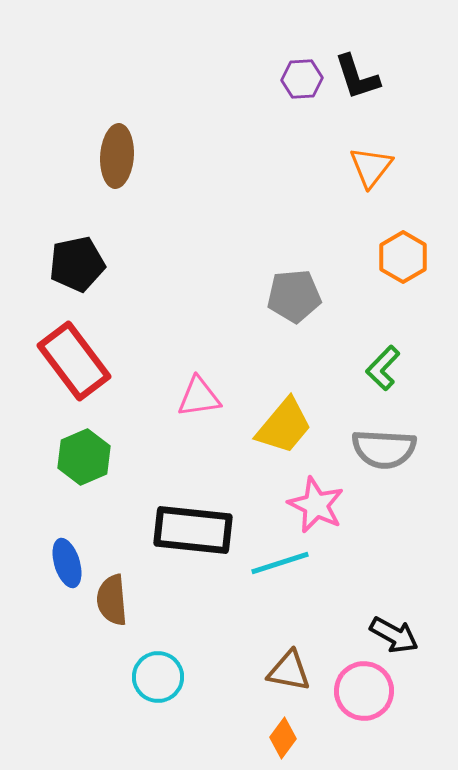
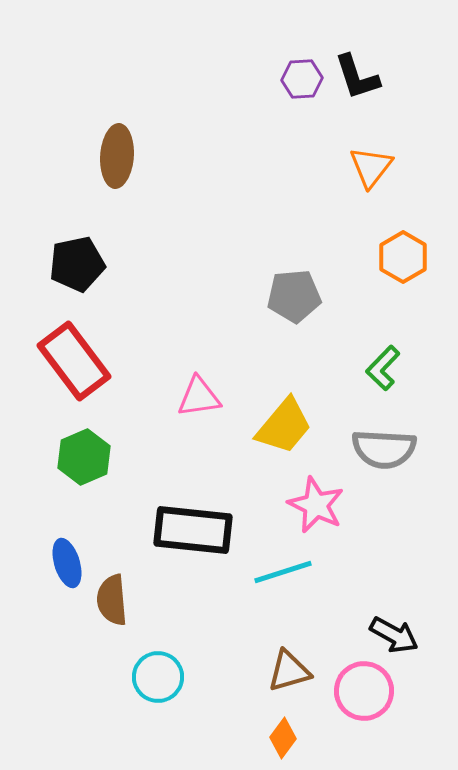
cyan line: moved 3 px right, 9 px down
brown triangle: rotated 27 degrees counterclockwise
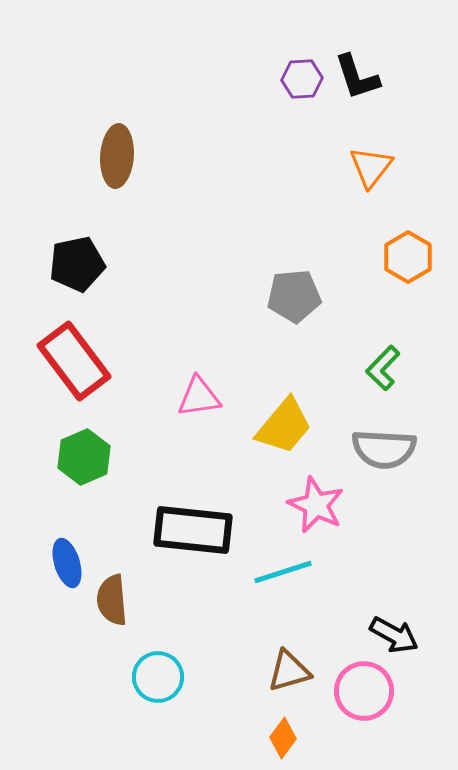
orange hexagon: moved 5 px right
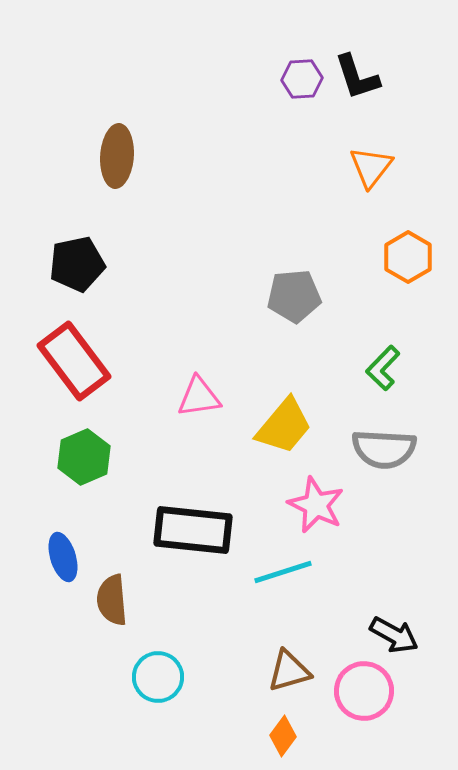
blue ellipse: moved 4 px left, 6 px up
orange diamond: moved 2 px up
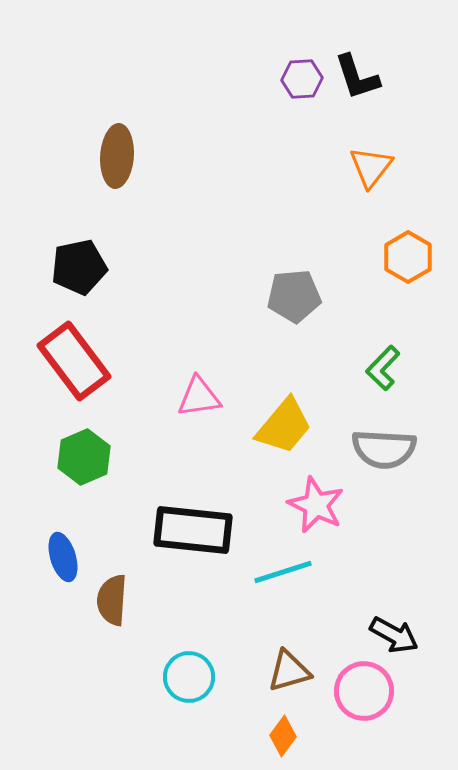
black pentagon: moved 2 px right, 3 px down
brown semicircle: rotated 9 degrees clockwise
cyan circle: moved 31 px right
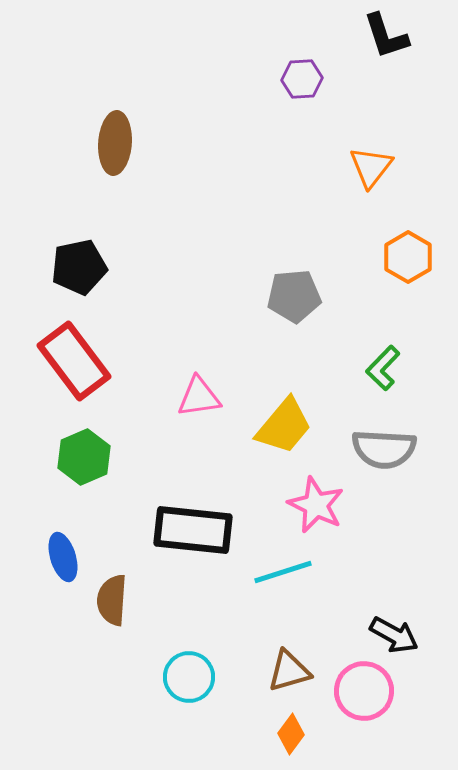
black L-shape: moved 29 px right, 41 px up
brown ellipse: moved 2 px left, 13 px up
orange diamond: moved 8 px right, 2 px up
